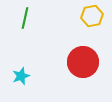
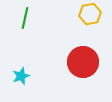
yellow hexagon: moved 2 px left, 2 px up
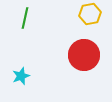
red circle: moved 1 px right, 7 px up
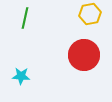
cyan star: rotated 24 degrees clockwise
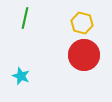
yellow hexagon: moved 8 px left, 9 px down; rotated 25 degrees clockwise
cyan star: rotated 18 degrees clockwise
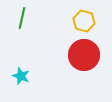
green line: moved 3 px left
yellow hexagon: moved 2 px right, 2 px up
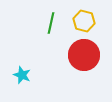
green line: moved 29 px right, 5 px down
cyan star: moved 1 px right, 1 px up
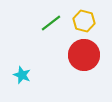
green line: rotated 40 degrees clockwise
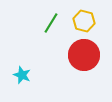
green line: rotated 20 degrees counterclockwise
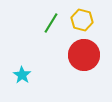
yellow hexagon: moved 2 px left, 1 px up
cyan star: rotated 12 degrees clockwise
